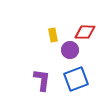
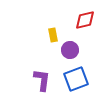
red diamond: moved 12 px up; rotated 15 degrees counterclockwise
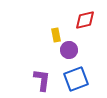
yellow rectangle: moved 3 px right
purple circle: moved 1 px left
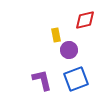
purple L-shape: rotated 20 degrees counterclockwise
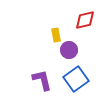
blue square: rotated 15 degrees counterclockwise
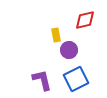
blue square: rotated 10 degrees clockwise
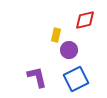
yellow rectangle: rotated 24 degrees clockwise
purple L-shape: moved 5 px left, 3 px up
